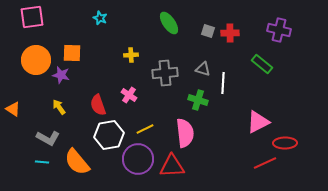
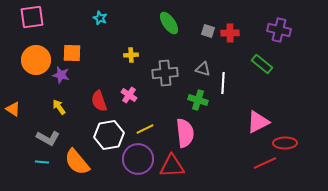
red semicircle: moved 1 px right, 4 px up
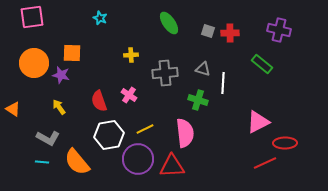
orange circle: moved 2 px left, 3 px down
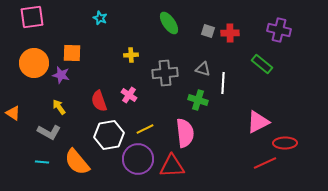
orange triangle: moved 4 px down
gray L-shape: moved 1 px right, 6 px up
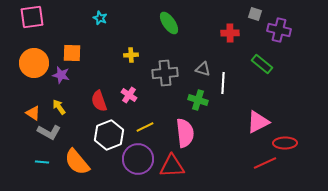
gray square: moved 47 px right, 17 px up
orange triangle: moved 20 px right
yellow line: moved 2 px up
white hexagon: rotated 12 degrees counterclockwise
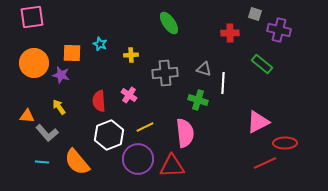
cyan star: moved 26 px down
gray triangle: moved 1 px right
red semicircle: rotated 15 degrees clockwise
orange triangle: moved 6 px left, 3 px down; rotated 28 degrees counterclockwise
gray L-shape: moved 2 px left, 1 px down; rotated 20 degrees clockwise
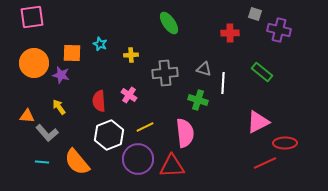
green rectangle: moved 8 px down
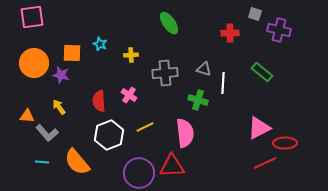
pink triangle: moved 1 px right, 6 px down
purple circle: moved 1 px right, 14 px down
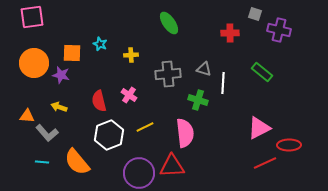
gray cross: moved 3 px right, 1 px down
red semicircle: rotated 10 degrees counterclockwise
yellow arrow: rotated 35 degrees counterclockwise
red ellipse: moved 4 px right, 2 px down
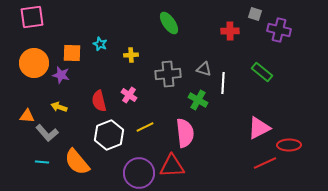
red cross: moved 2 px up
green cross: rotated 12 degrees clockwise
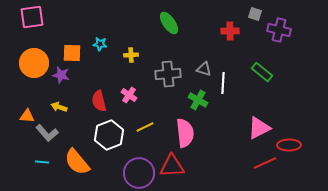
cyan star: rotated 16 degrees counterclockwise
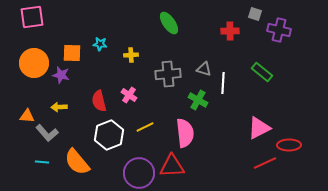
yellow arrow: rotated 21 degrees counterclockwise
